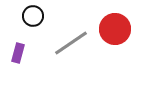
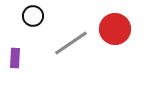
purple rectangle: moved 3 px left, 5 px down; rotated 12 degrees counterclockwise
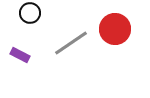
black circle: moved 3 px left, 3 px up
purple rectangle: moved 5 px right, 3 px up; rotated 66 degrees counterclockwise
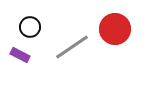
black circle: moved 14 px down
gray line: moved 1 px right, 4 px down
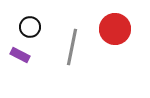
gray line: rotated 45 degrees counterclockwise
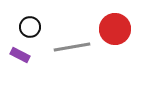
gray line: rotated 69 degrees clockwise
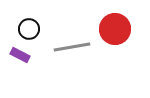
black circle: moved 1 px left, 2 px down
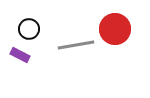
gray line: moved 4 px right, 2 px up
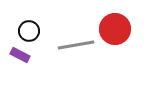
black circle: moved 2 px down
